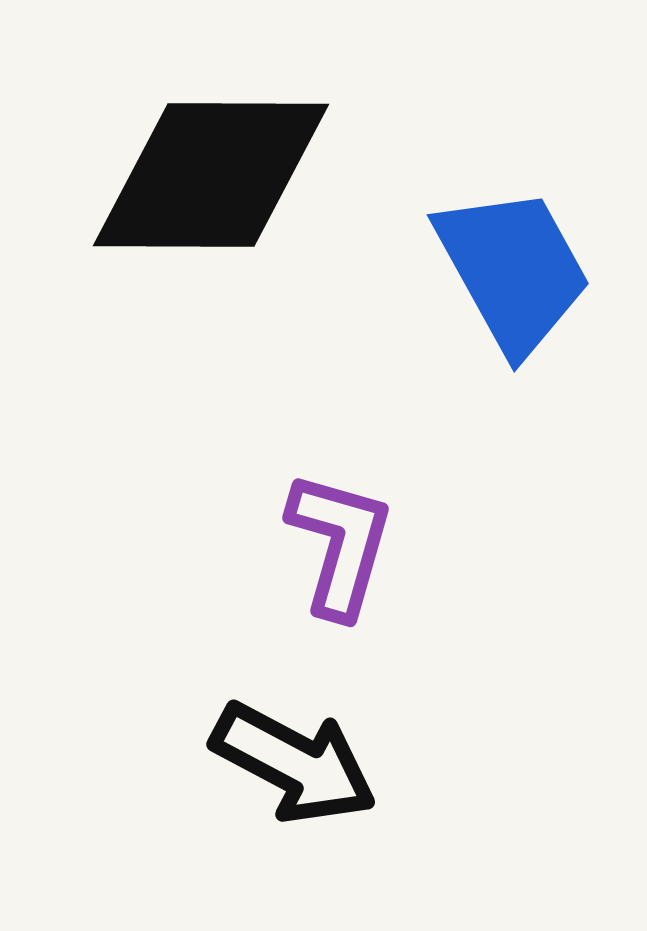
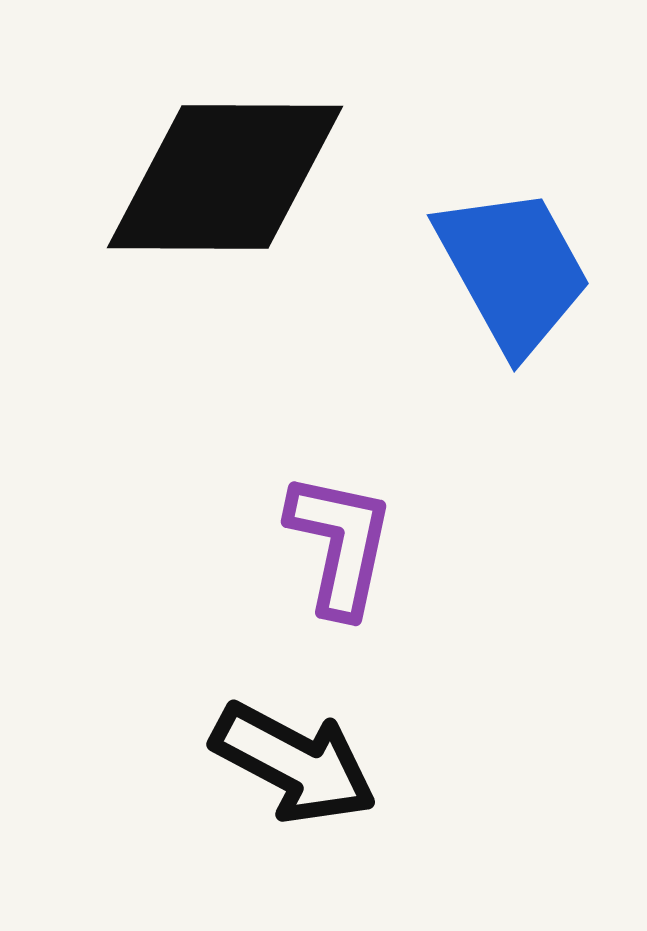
black diamond: moved 14 px right, 2 px down
purple L-shape: rotated 4 degrees counterclockwise
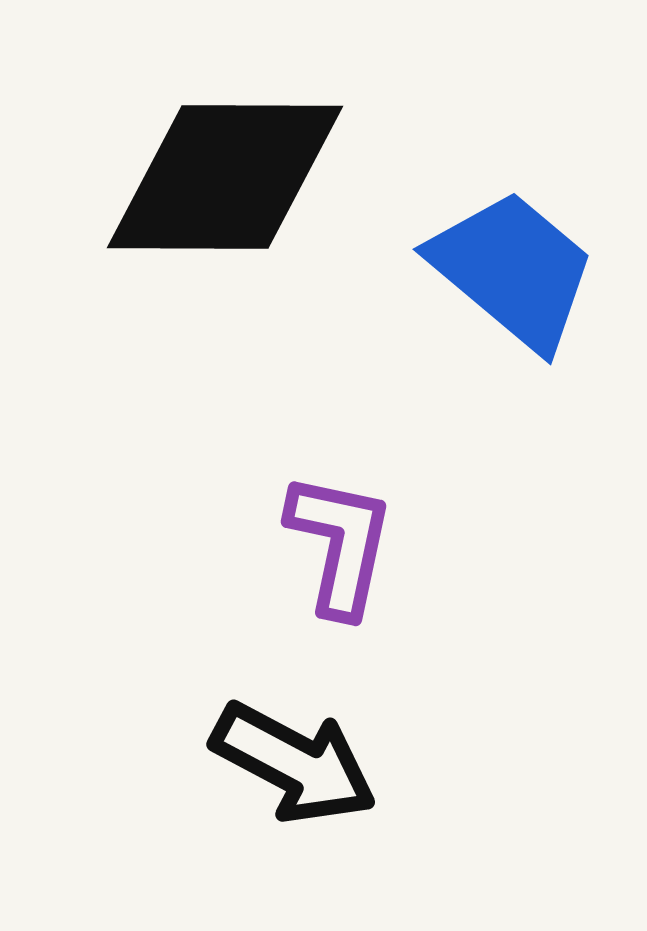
blue trapezoid: rotated 21 degrees counterclockwise
